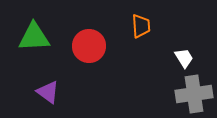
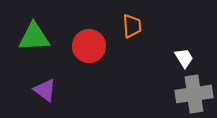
orange trapezoid: moved 9 px left
purple triangle: moved 3 px left, 2 px up
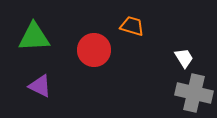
orange trapezoid: rotated 70 degrees counterclockwise
red circle: moved 5 px right, 4 px down
purple triangle: moved 5 px left, 4 px up; rotated 10 degrees counterclockwise
gray cross: moved 1 px up; rotated 21 degrees clockwise
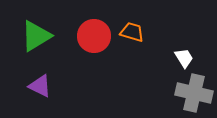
orange trapezoid: moved 6 px down
green triangle: moved 2 px right, 1 px up; rotated 28 degrees counterclockwise
red circle: moved 14 px up
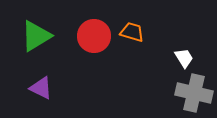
purple triangle: moved 1 px right, 2 px down
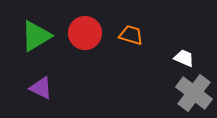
orange trapezoid: moved 1 px left, 3 px down
red circle: moved 9 px left, 3 px up
white trapezoid: rotated 35 degrees counterclockwise
gray cross: rotated 24 degrees clockwise
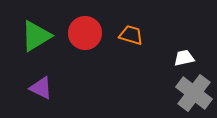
white trapezoid: rotated 35 degrees counterclockwise
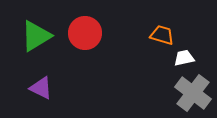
orange trapezoid: moved 31 px right
gray cross: moved 1 px left
